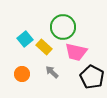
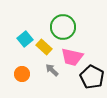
pink trapezoid: moved 4 px left, 5 px down
gray arrow: moved 2 px up
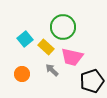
yellow rectangle: moved 2 px right
black pentagon: moved 4 px down; rotated 25 degrees clockwise
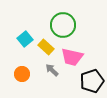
green circle: moved 2 px up
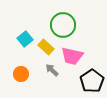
pink trapezoid: moved 1 px up
orange circle: moved 1 px left
black pentagon: rotated 15 degrees counterclockwise
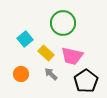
green circle: moved 2 px up
yellow rectangle: moved 6 px down
gray arrow: moved 1 px left, 4 px down
black pentagon: moved 6 px left
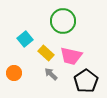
green circle: moved 2 px up
pink trapezoid: moved 1 px left
orange circle: moved 7 px left, 1 px up
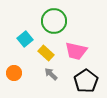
green circle: moved 9 px left
pink trapezoid: moved 5 px right, 5 px up
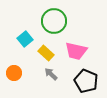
black pentagon: rotated 15 degrees counterclockwise
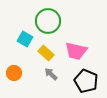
green circle: moved 6 px left
cyan square: rotated 21 degrees counterclockwise
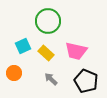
cyan square: moved 2 px left, 7 px down; rotated 35 degrees clockwise
gray arrow: moved 5 px down
